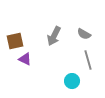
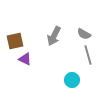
gray line: moved 5 px up
cyan circle: moved 1 px up
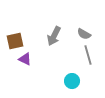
cyan circle: moved 1 px down
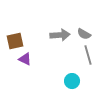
gray arrow: moved 6 px right, 1 px up; rotated 120 degrees counterclockwise
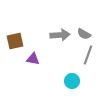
gray line: rotated 36 degrees clockwise
purple triangle: moved 8 px right; rotated 16 degrees counterclockwise
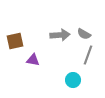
purple triangle: moved 1 px down
cyan circle: moved 1 px right, 1 px up
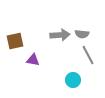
gray semicircle: moved 2 px left; rotated 24 degrees counterclockwise
gray line: rotated 48 degrees counterclockwise
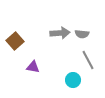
gray arrow: moved 2 px up
brown square: rotated 30 degrees counterclockwise
gray line: moved 5 px down
purple triangle: moved 7 px down
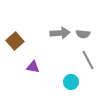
gray semicircle: moved 1 px right
cyan circle: moved 2 px left, 2 px down
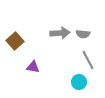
cyan circle: moved 8 px right
